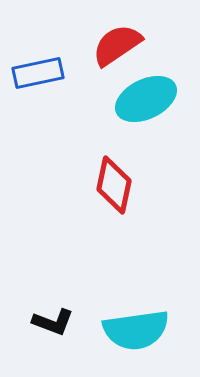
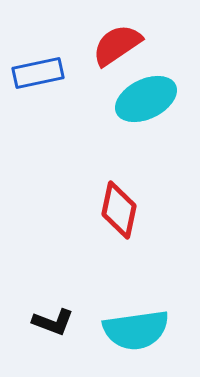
red diamond: moved 5 px right, 25 px down
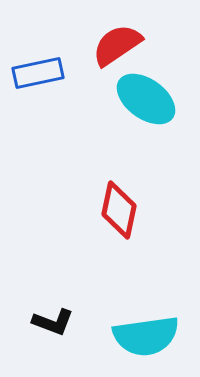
cyan ellipse: rotated 62 degrees clockwise
cyan semicircle: moved 10 px right, 6 px down
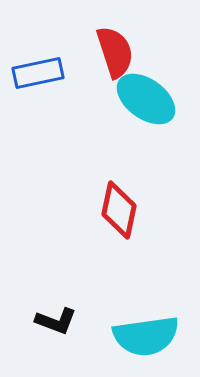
red semicircle: moved 2 px left, 7 px down; rotated 106 degrees clockwise
black L-shape: moved 3 px right, 1 px up
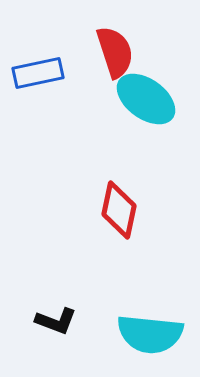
cyan semicircle: moved 4 px right, 2 px up; rotated 14 degrees clockwise
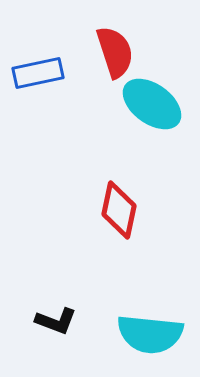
cyan ellipse: moved 6 px right, 5 px down
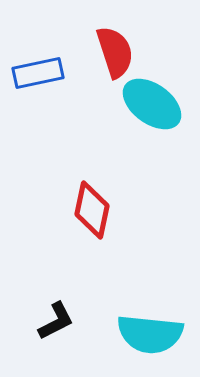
red diamond: moved 27 px left
black L-shape: rotated 48 degrees counterclockwise
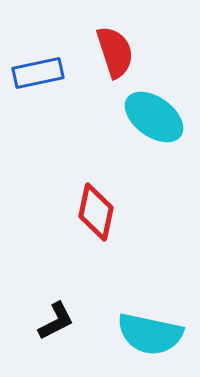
cyan ellipse: moved 2 px right, 13 px down
red diamond: moved 4 px right, 2 px down
cyan semicircle: rotated 6 degrees clockwise
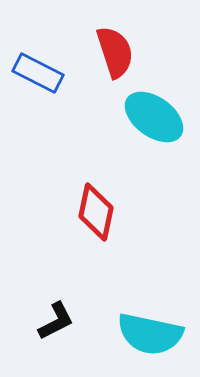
blue rectangle: rotated 39 degrees clockwise
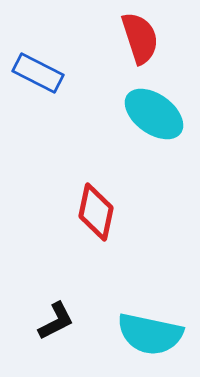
red semicircle: moved 25 px right, 14 px up
cyan ellipse: moved 3 px up
